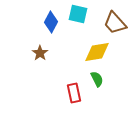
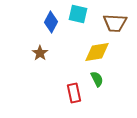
brown trapezoid: rotated 45 degrees counterclockwise
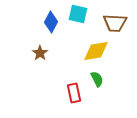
yellow diamond: moved 1 px left, 1 px up
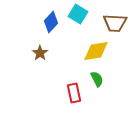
cyan square: rotated 18 degrees clockwise
blue diamond: rotated 15 degrees clockwise
